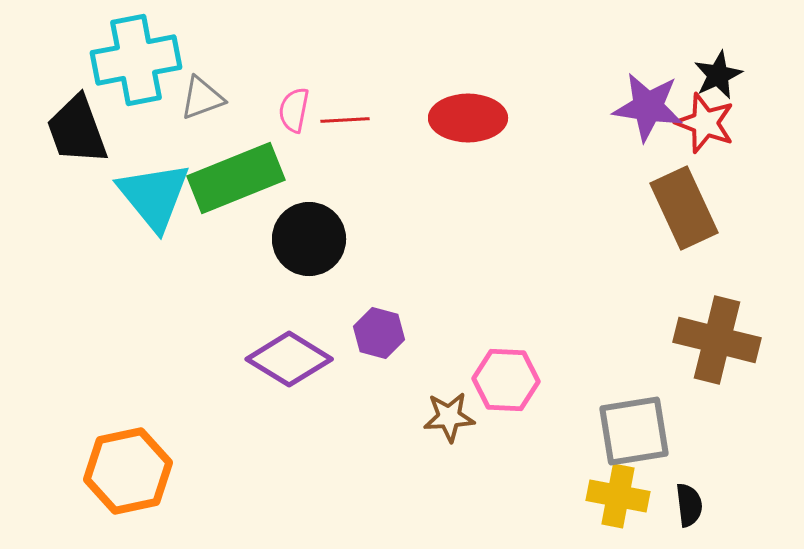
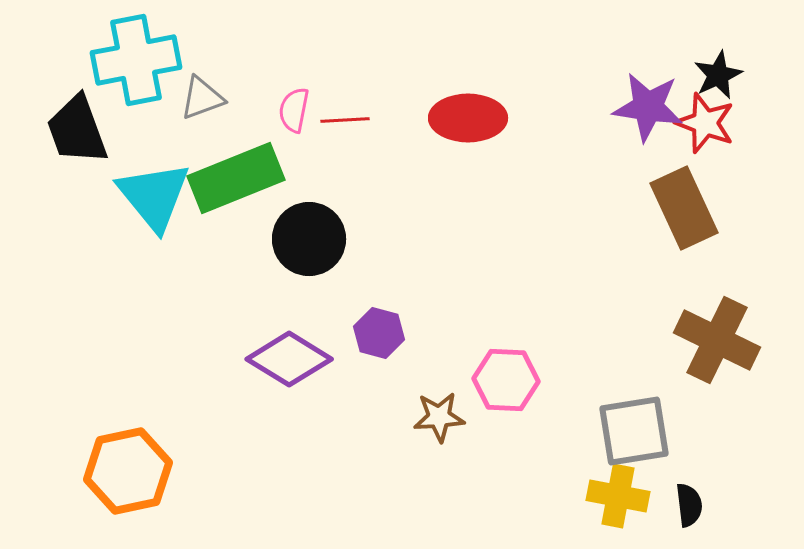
brown cross: rotated 12 degrees clockwise
brown star: moved 10 px left
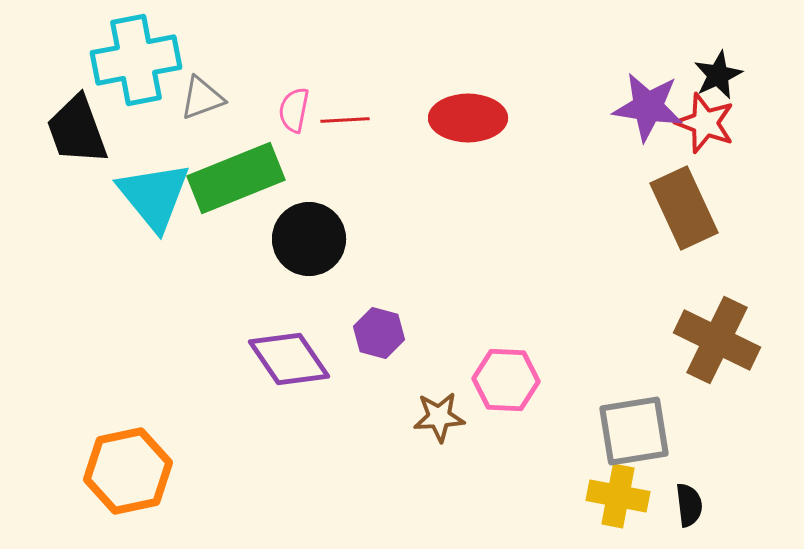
purple diamond: rotated 24 degrees clockwise
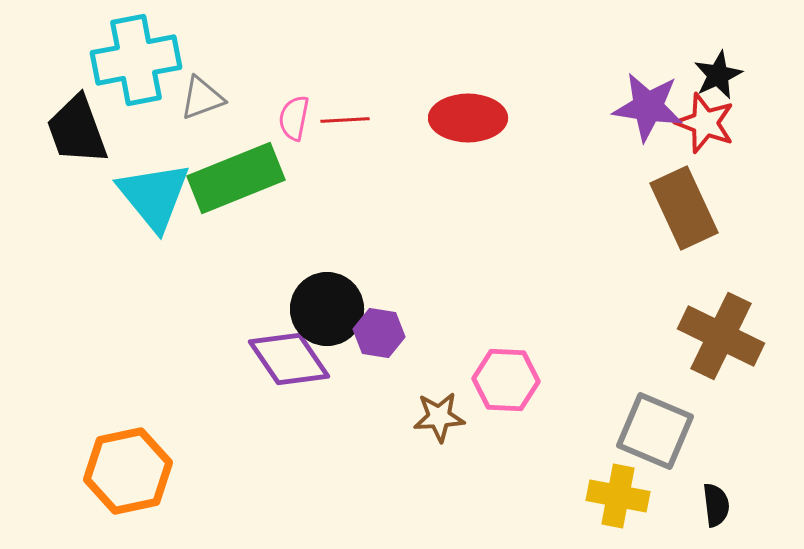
pink semicircle: moved 8 px down
black circle: moved 18 px right, 70 px down
purple hexagon: rotated 6 degrees counterclockwise
brown cross: moved 4 px right, 4 px up
gray square: moved 21 px right; rotated 32 degrees clockwise
black semicircle: moved 27 px right
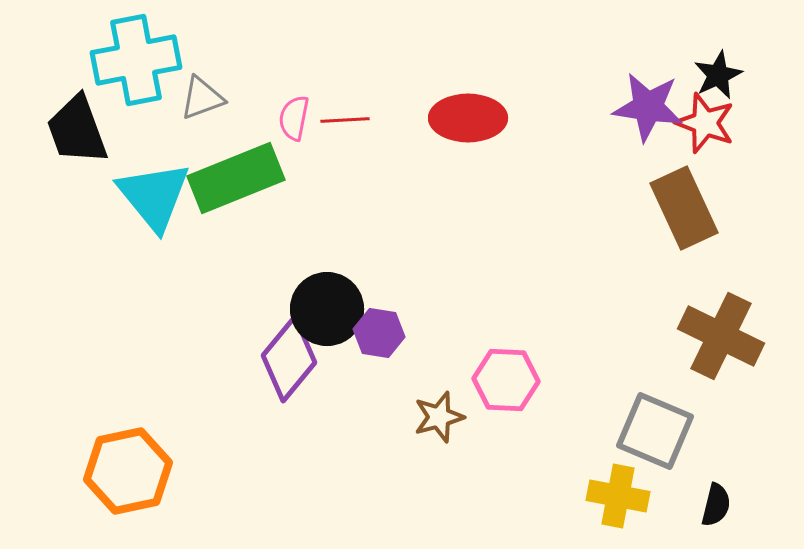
purple diamond: rotated 74 degrees clockwise
brown star: rotated 12 degrees counterclockwise
black semicircle: rotated 21 degrees clockwise
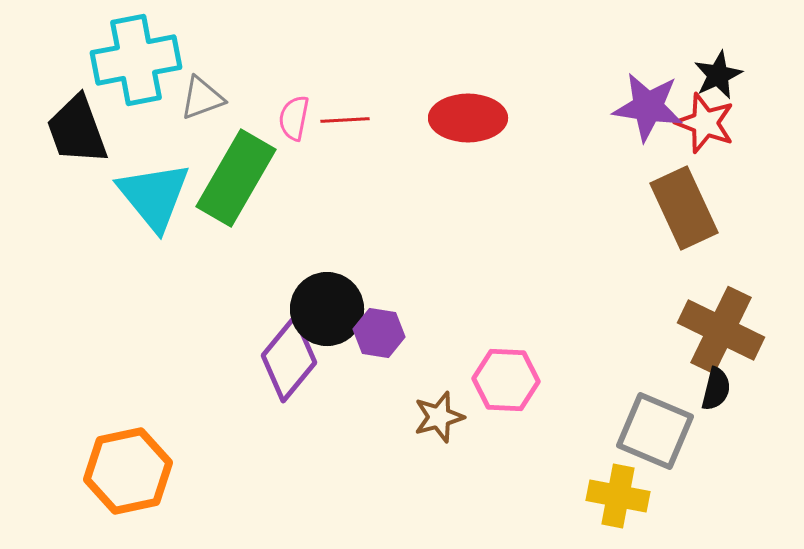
green rectangle: rotated 38 degrees counterclockwise
brown cross: moved 6 px up
black semicircle: moved 116 px up
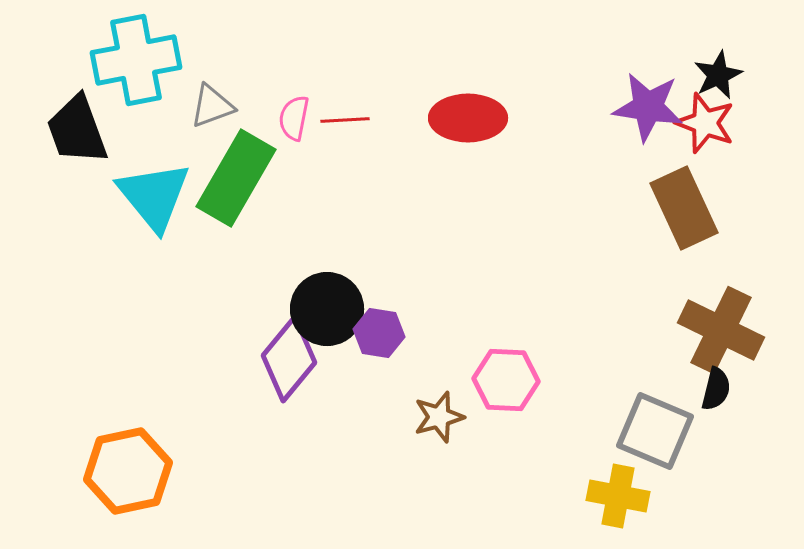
gray triangle: moved 10 px right, 8 px down
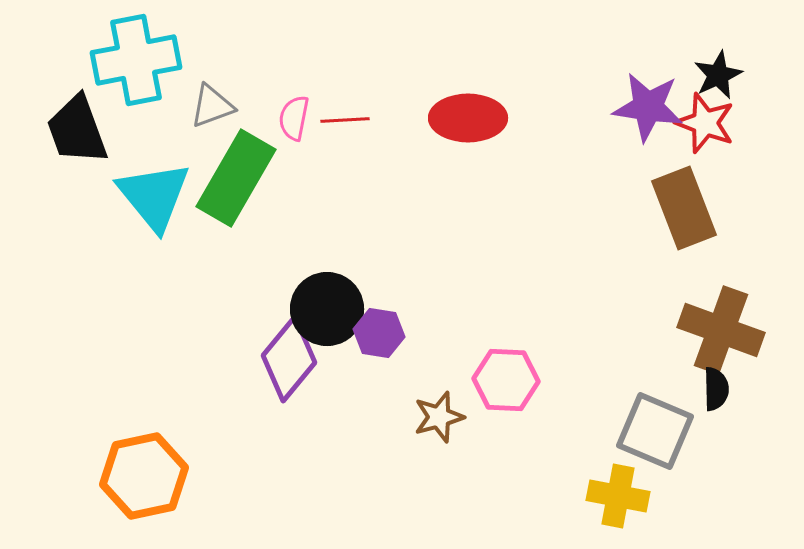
brown rectangle: rotated 4 degrees clockwise
brown cross: rotated 6 degrees counterclockwise
black semicircle: rotated 15 degrees counterclockwise
orange hexagon: moved 16 px right, 5 px down
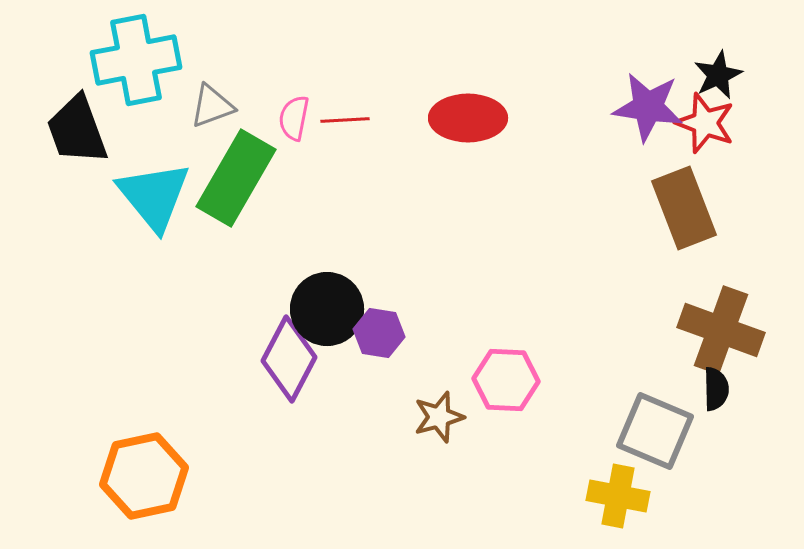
purple diamond: rotated 12 degrees counterclockwise
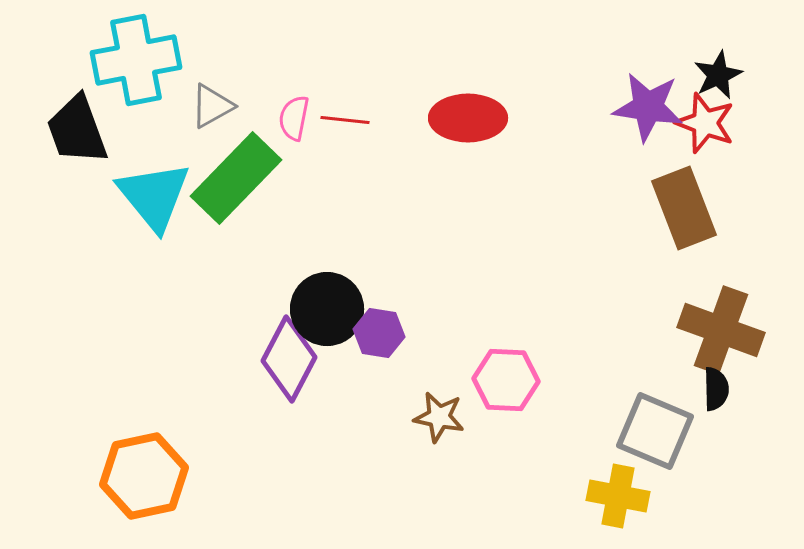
gray triangle: rotated 9 degrees counterclockwise
red line: rotated 9 degrees clockwise
green rectangle: rotated 14 degrees clockwise
brown star: rotated 27 degrees clockwise
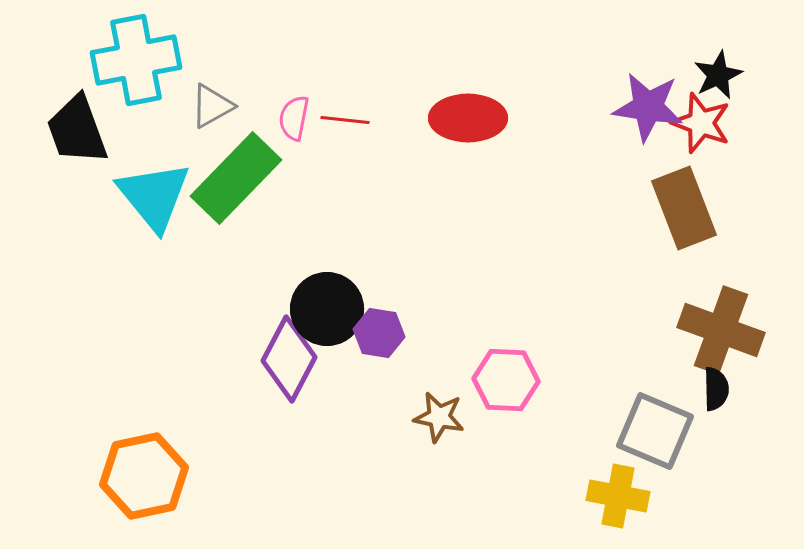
red star: moved 4 px left
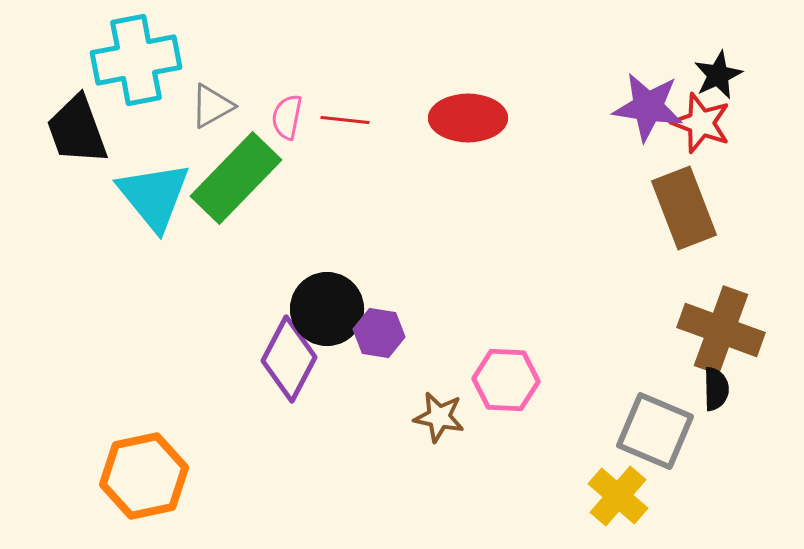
pink semicircle: moved 7 px left, 1 px up
yellow cross: rotated 30 degrees clockwise
